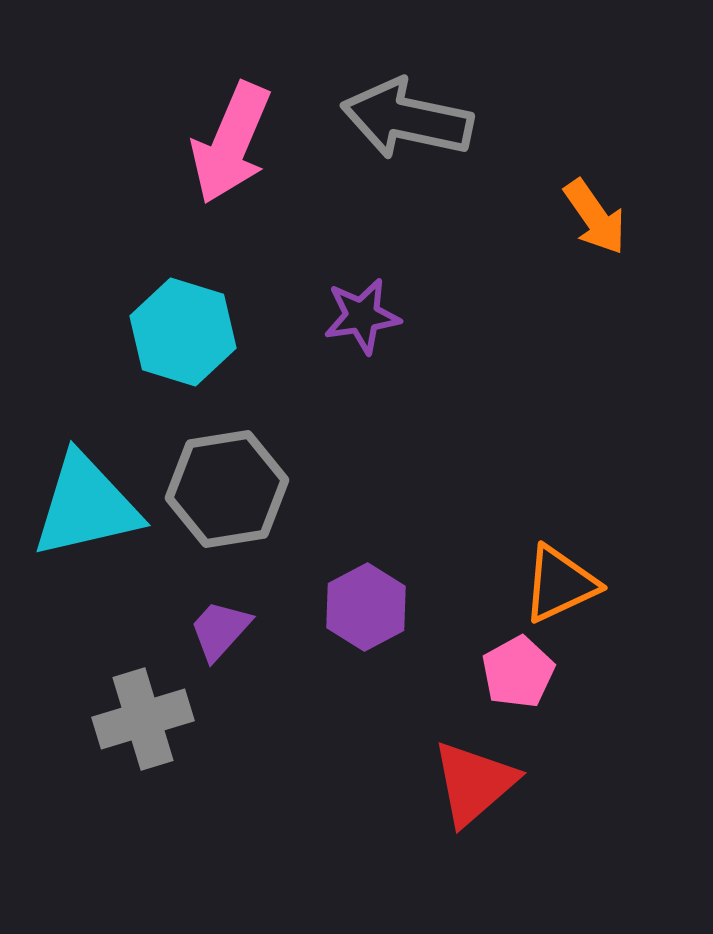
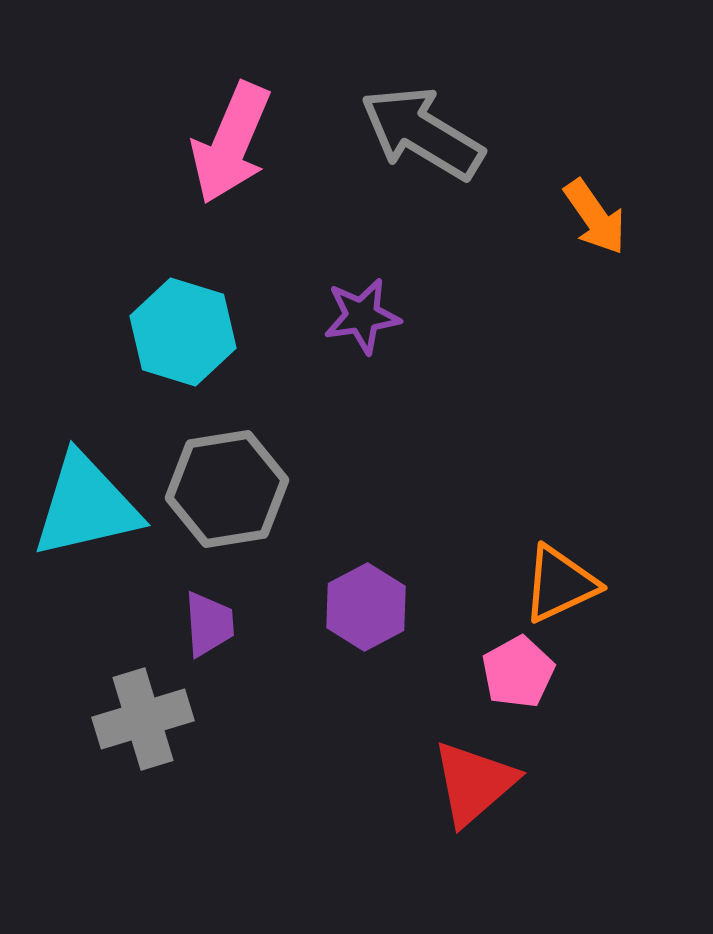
gray arrow: moved 15 px right, 14 px down; rotated 19 degrees clockwise
purple trapezoid: moved 11 px left, 6 px up; rotated 134 degrees clockwise
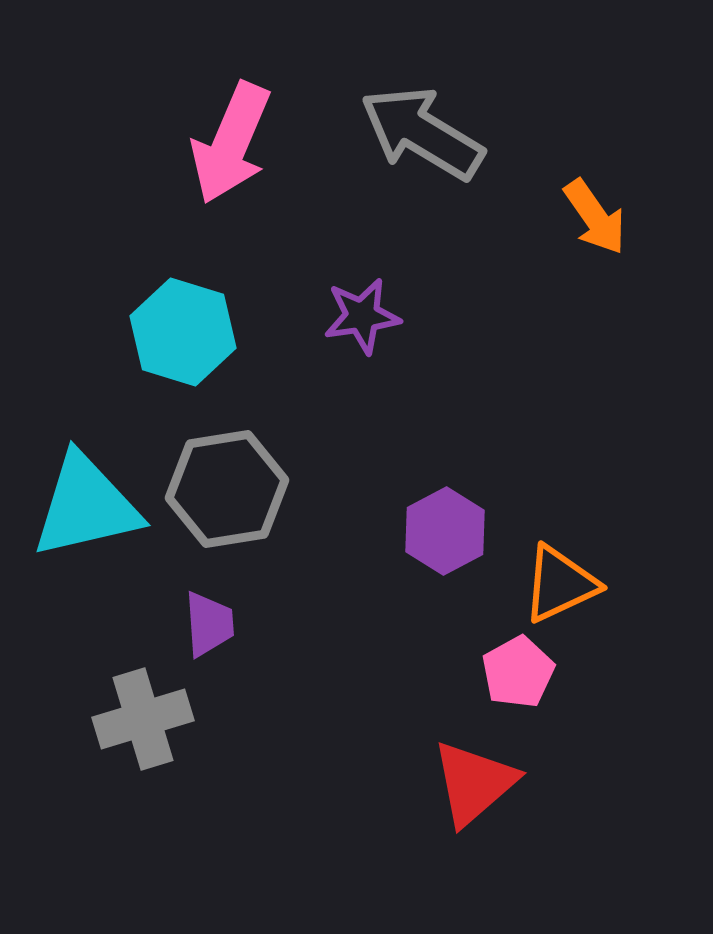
purple hexagon: moved 79 px right, 76 px up
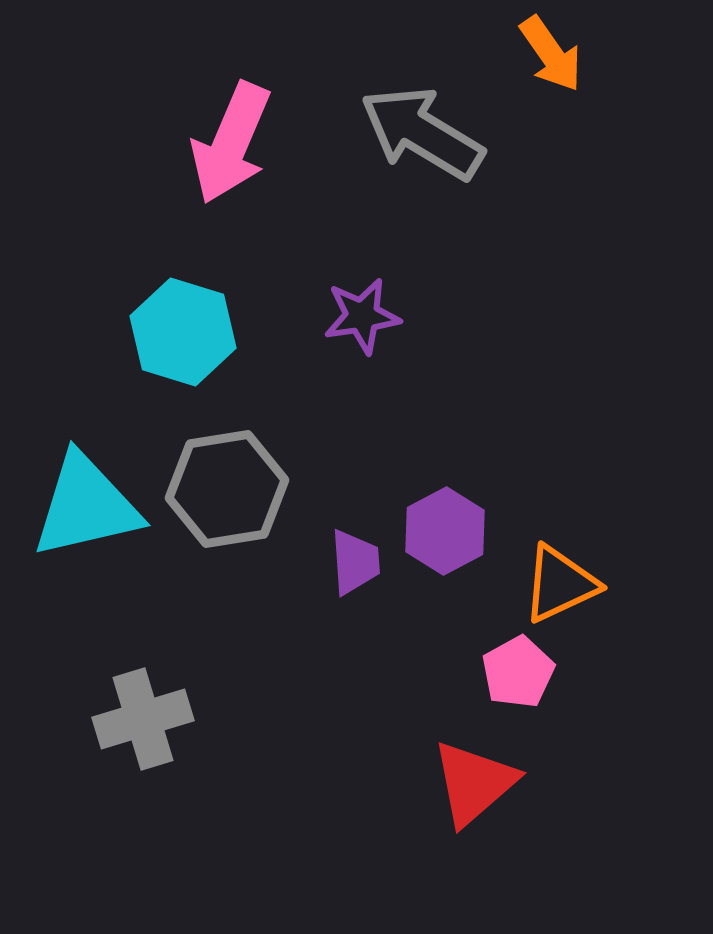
orange arrow: moved 44 px left, 163 px up
purple trapezoid: moved 146 px right, 62 px up
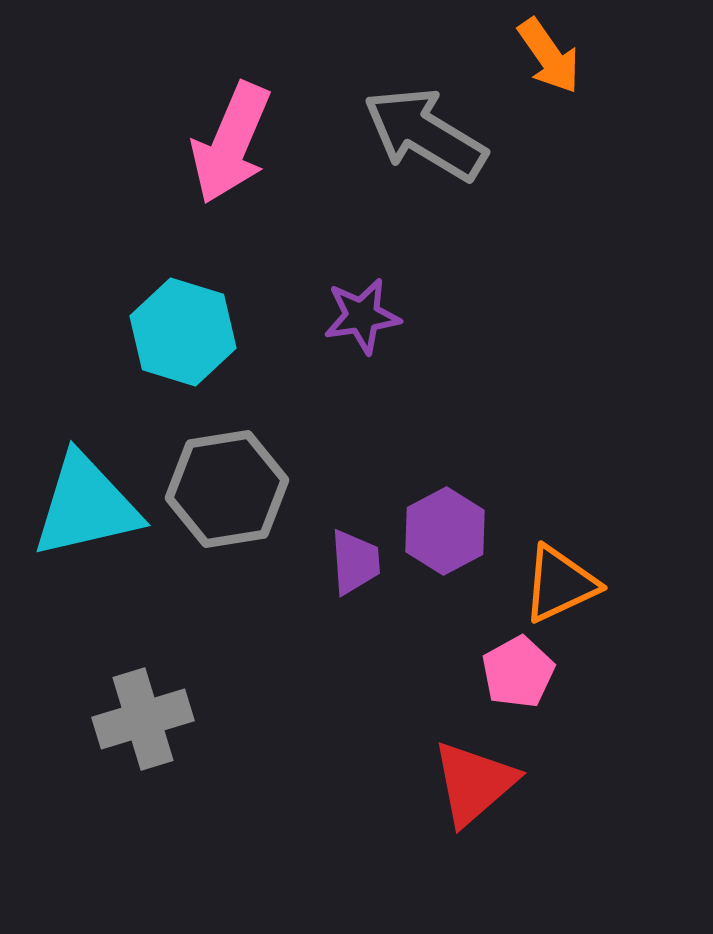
orange arrow: moved 2 px left, 2 px down
gray arrow: moved 3 px right, 1 px down
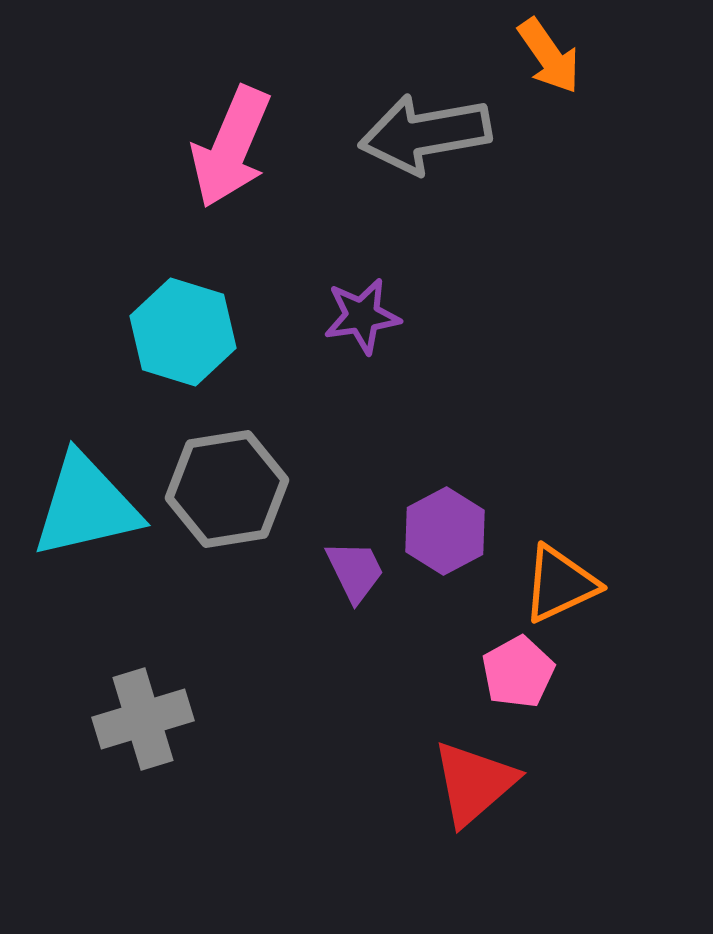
gray arrow: rotated 41 degrees counterclockwise
pink arrow: moved 4 px down
purple trapezoid: moved 9 px down; rotated 22 degrees counterclockwise
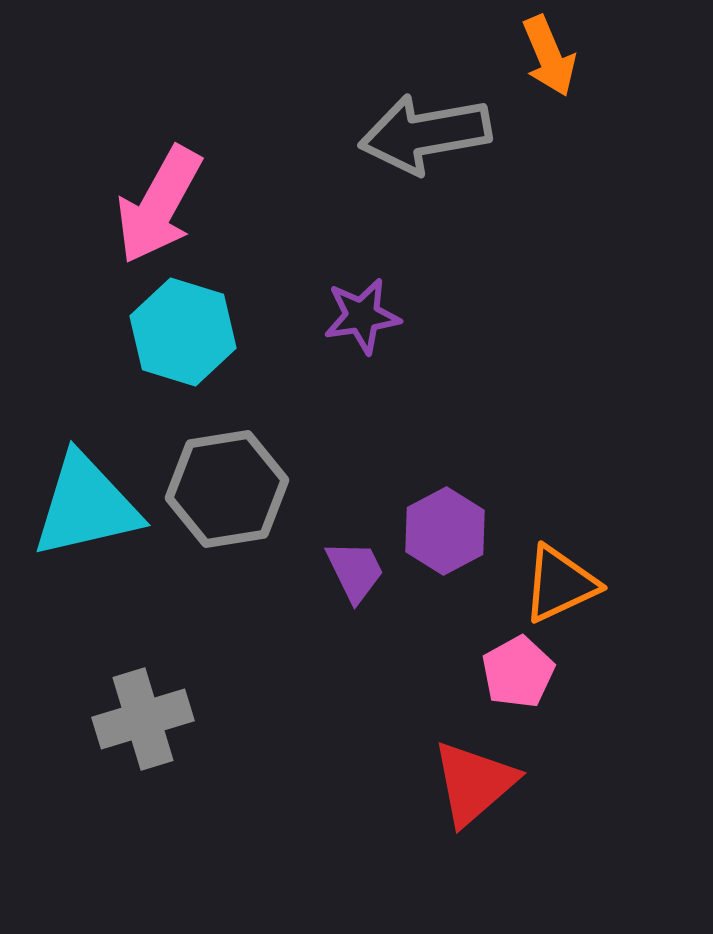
orange arrow: rotated 12 degrees clockwise
pink arrow: moved 72 px left, 58 px down; rotated 6 degrees clockwise
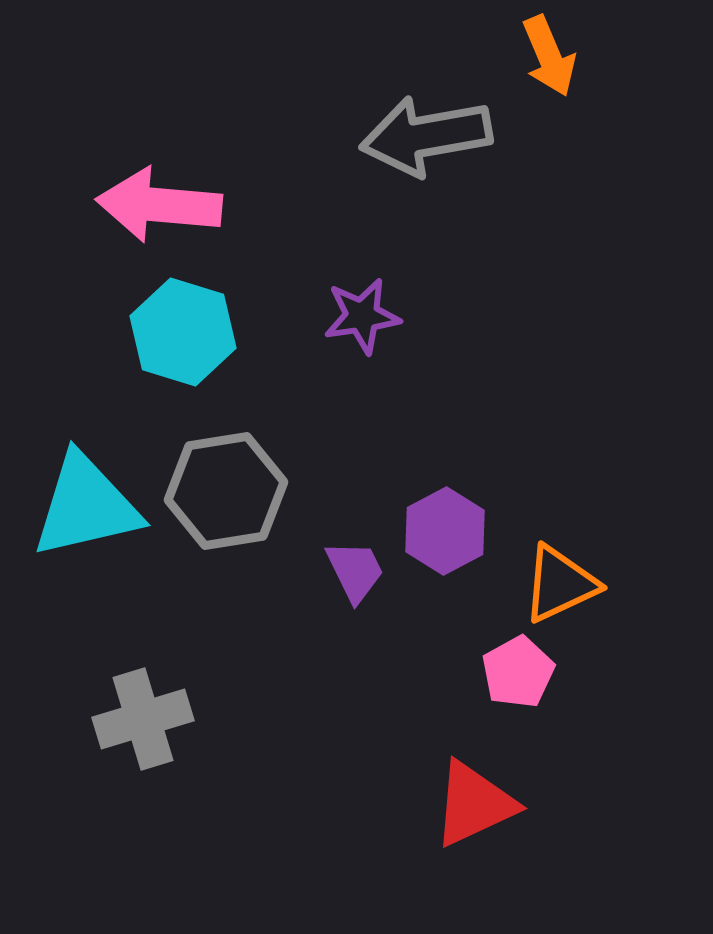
gray arrow: moved 1 px right, 2 px down
pink arrow: rotated 66 degrees clockwise
gray hexagon: moved 1 px left, 2 px down
red triangle: moved 21 px down; rotated 16 degrees clockwise
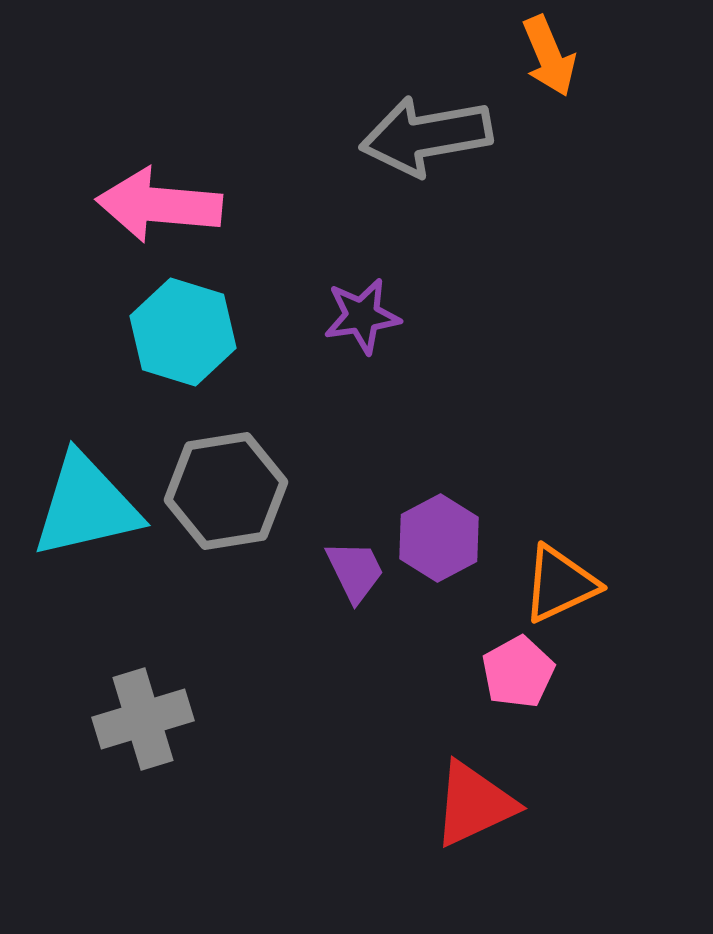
purple hexagon: moved 6 px left, 7 px down
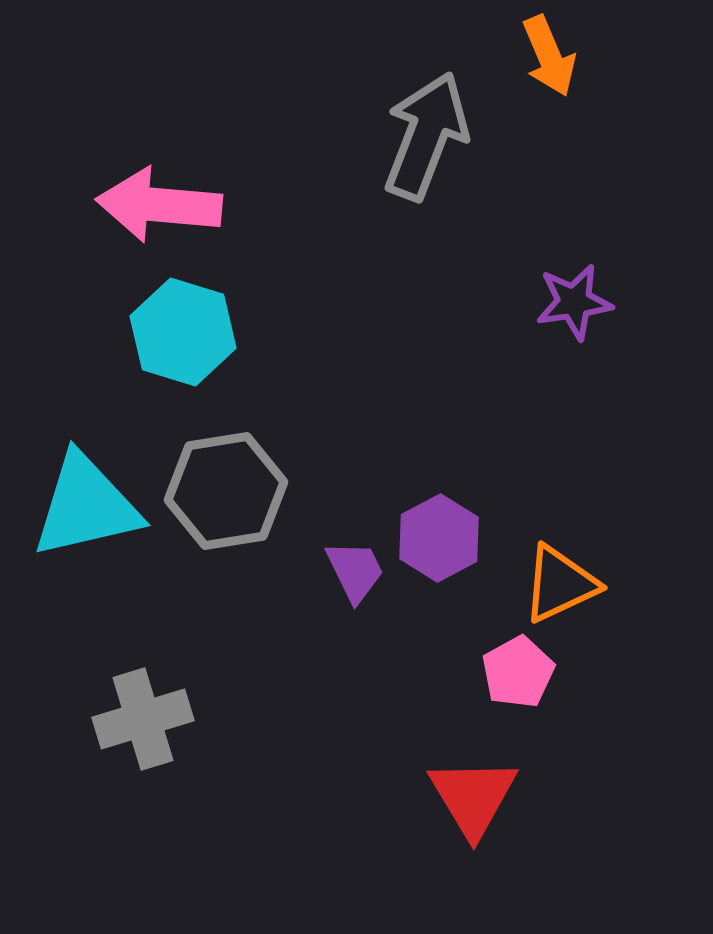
gray arrow: rotated 121 degrees clockwise
purple star: moved 212 px right, 14 px up
red triangle: moved 1 px left, 7 px up; rotated 36 degrees counterclockwise
